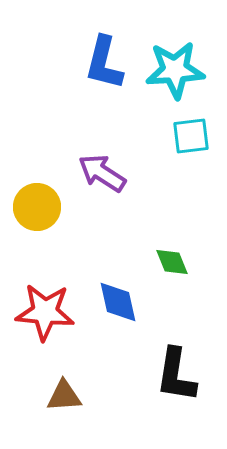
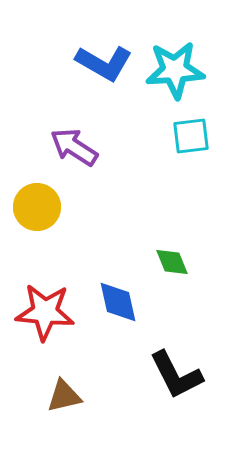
blue L-shape: rotated 74 degrees counterclockwise
purple arrow: moved 28 px left, 26 px up
black L-shape: rotated 36 degrees counterclockwise
brown triangle: rotated 9 degrees counterclockwise
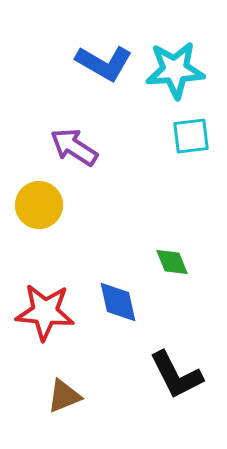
yellow circle: moved 2 px right, 2 px up
brown triangle: rotated 9 degrees counterclockwise
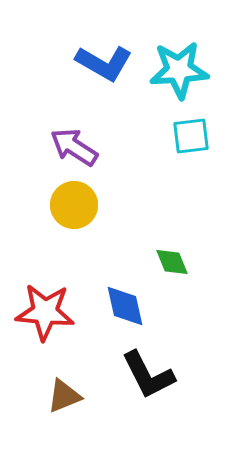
cyan star: moved 4 px right
yellow circle: moved 35 px right
blue diamond: moved 7 px right, 4 px down
black L-shape: moved 28 px left
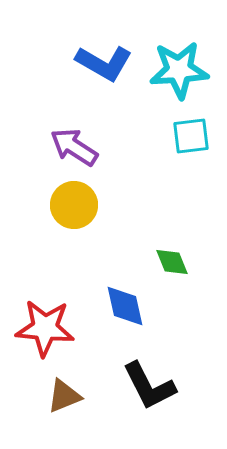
red star: moved 16 px down
black L-shape: moved 1 px right, 11 px down
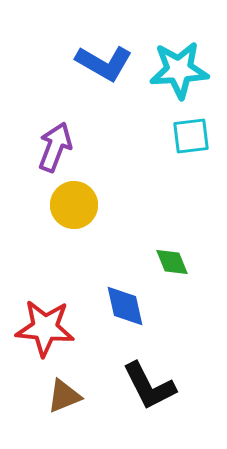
purple arrow: moved 19 px left; rotated 78 degrees clockwise
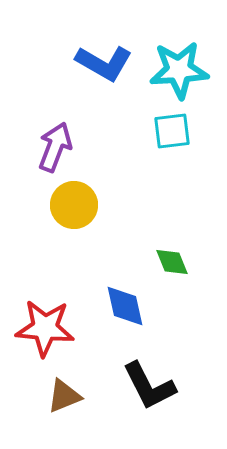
cyan square: moved 19 px left, 5 px up
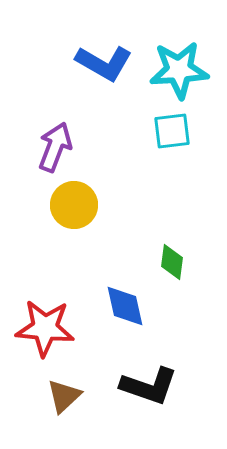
green diamond: rotated 30 degrees clockwise
black L-shape: rotated 44 degrees counterclockwise
brown triangle: rotated 21 degrees counterclockwise
